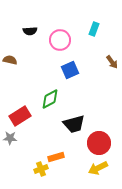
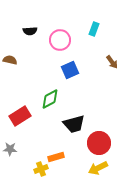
gray star: moved 11 px down
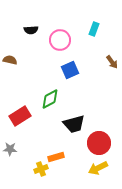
black semicircle: moved 1 px right, 1 px up
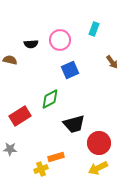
black semicircle: moved 14 px down
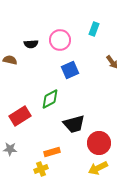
orange rectangle: moved 4 px left, 5 px up
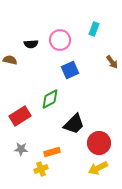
black trapezoid: rotated 30 degrees counterclockwise
gray star: moved 11 px right
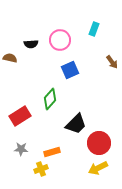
brown semicircle: moved 2 px up
green diamond: rotated 20 degrees counterclockwise
black trapezoid: moved 2 px right
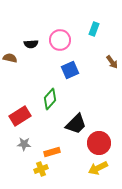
gray star: moved 3 px right, 5 px up
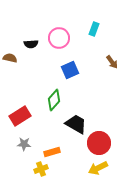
pink circle: moved 1 px left, 2 px up
green diamond: moved 4 px right, 1 px down
black trapezoid: rotated 105 degrees counterclockwise
